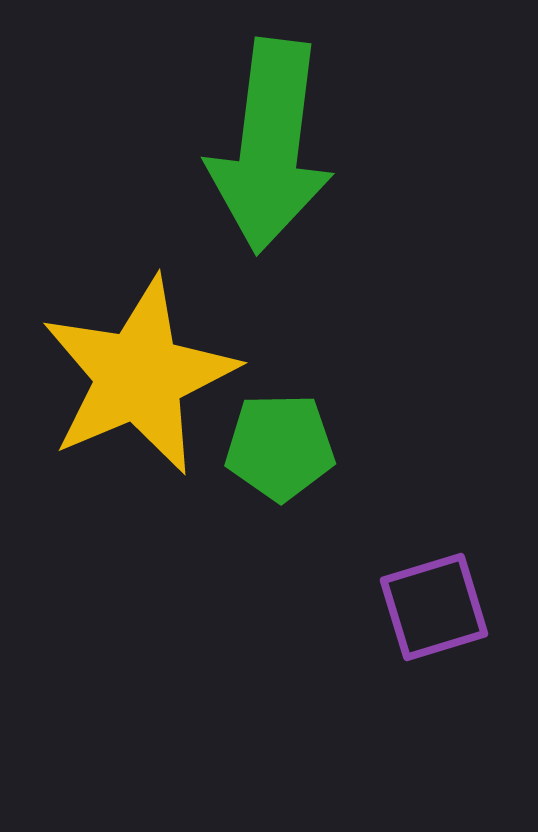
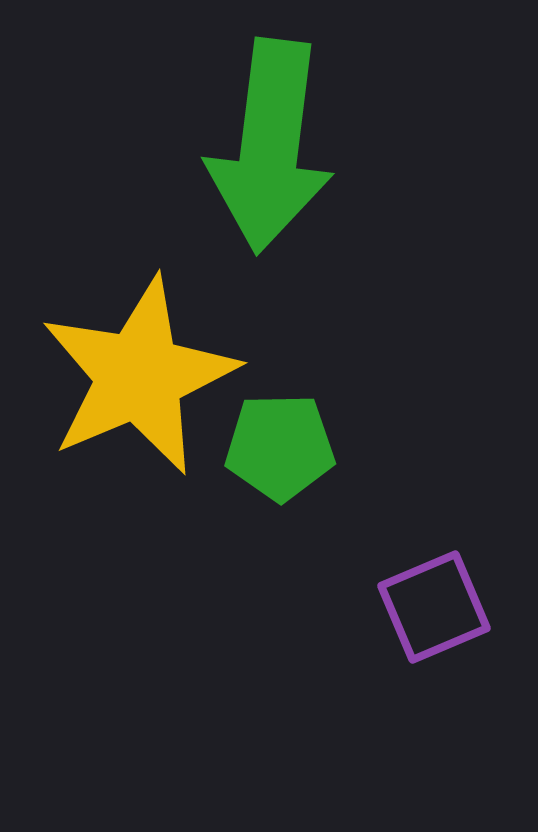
purple square: rotated 6 degrees counterclockwise
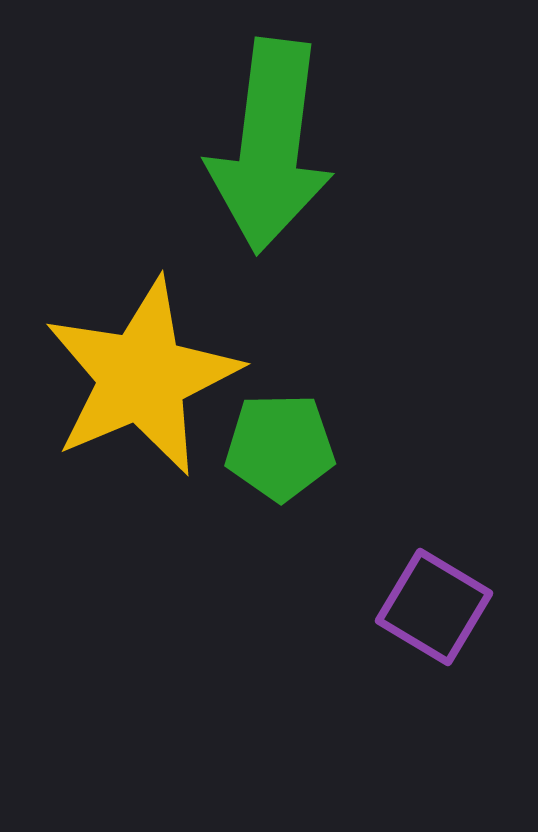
yellow star: moved 3 px right, 1 px down
purple square: rotated 36 degrees counterclockwise
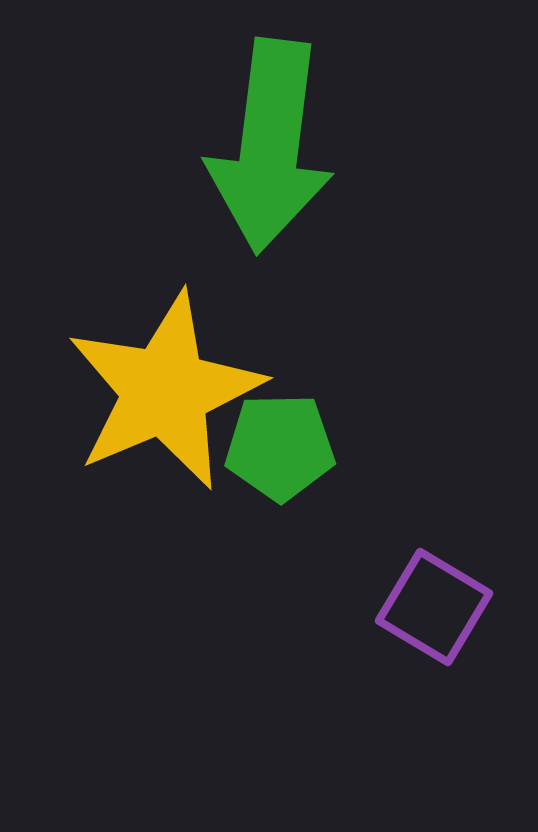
yellow star: moved 23 px right, 14 px down
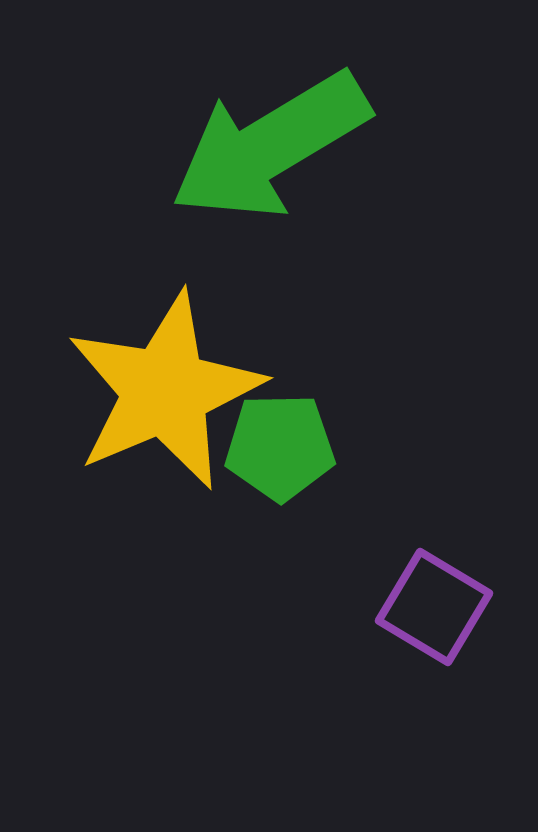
green arrow: rotated 52 degrees clockwise
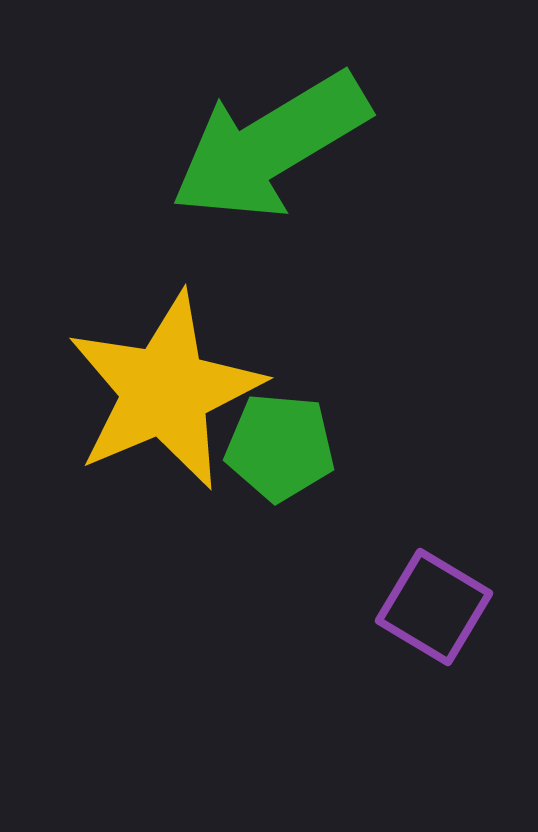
green pentagon: rotated 6 degrees clockwise
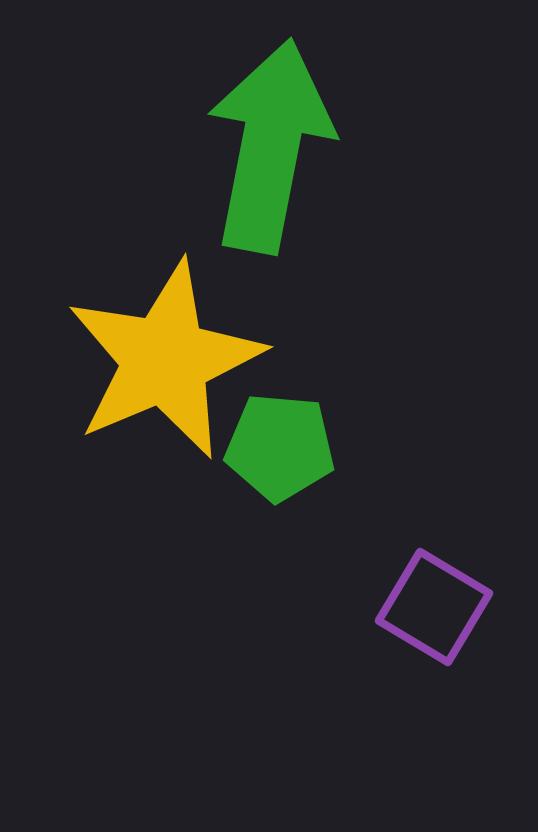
green arrow: rotated 132 degrees clockwise
yellow star: moved 31 px up
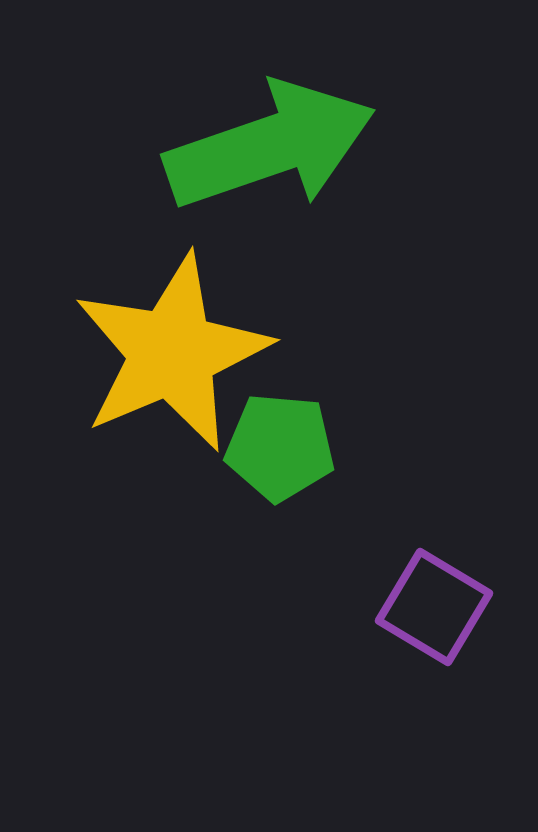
green arrow: rotated 60 degrees clockwise
yellow star: moved 7 px right, 7 px up
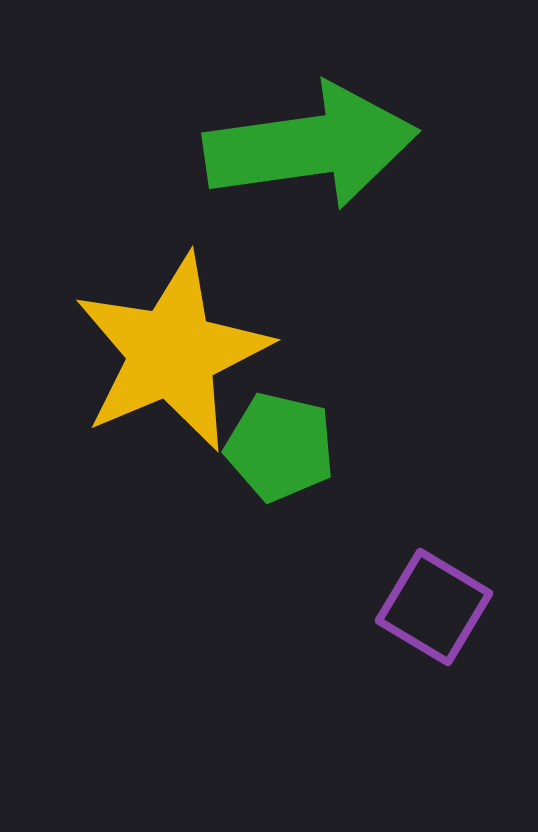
green arrow: moved 41 px right; rotated 11 degrees clockwise
green pentagon: rotated 8 degrees clockwise
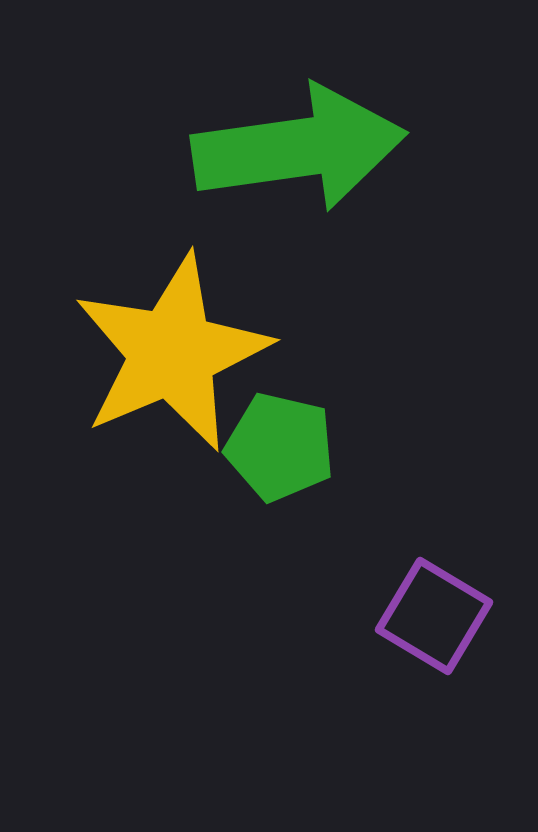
green arrow: moved 12 px left, 2 px down
purple square: moved 9 px down
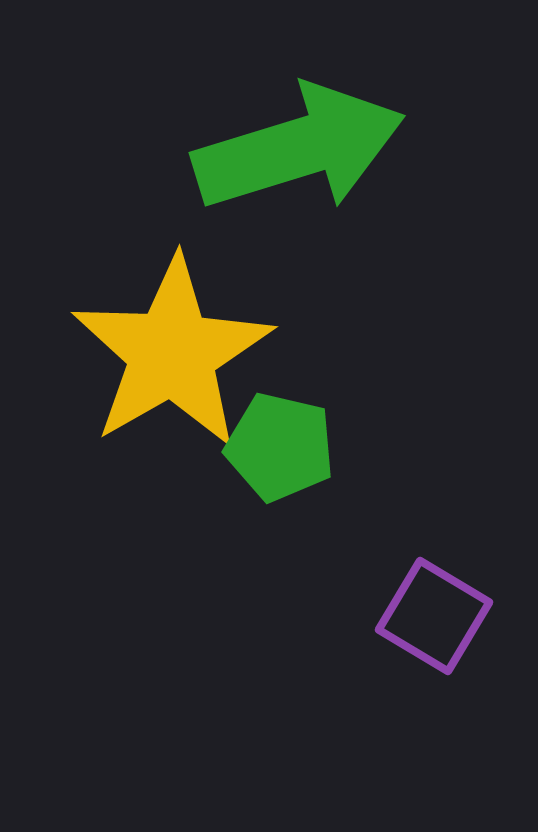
green arrow: rotated 9 degrees counterclockwise
yellow star: rotated 7 degrees counterclockwise
